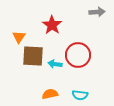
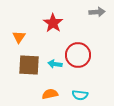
red star: moved 1 px right, 2 px up
brown square: moved 4 px left, 9 px down
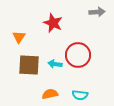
red star: rotated 12 degrees counterclockwise
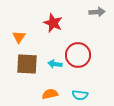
brown square: moved 2 px left, 1 px up
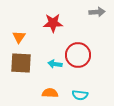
red star: rotated 24 degrees counterclockwise
brown square: moved 6 px left, 1 px up
orange semicircle: moved 1 px up; rotated 14 degrees clockwise
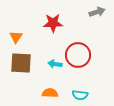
gray arrow: rotated 14 degrees counterclockwise
orange triangle: moved 3 px left
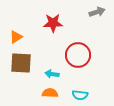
orange triangle: rotated 24 degrees clockwise
cyan arrow: moved 3 px left, 10 px down
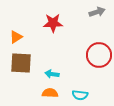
red circle: moved 21 px right
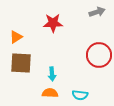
cyan arrow: rotated 104 degrees counterclockwise
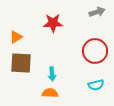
red circle: moved 4 px left, 4 px up
cyan semicircle: moved 16 px right, 10 px up; rotated 21 degrees counterclockwise
